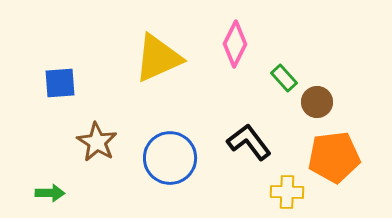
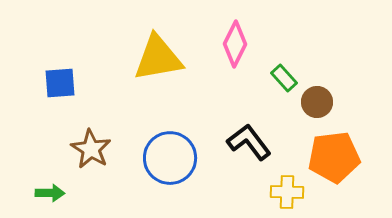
yellow triangle: rotated 14 degrees clockwise
brown star: moved 6 px left, 7 px down
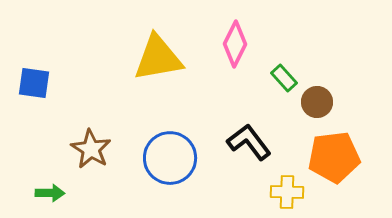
blue square: moved 26 px left; rotated 12 degrees clockwise
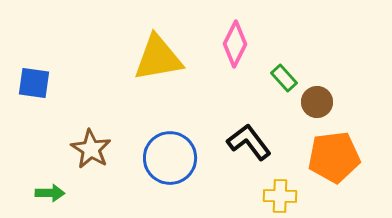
yellow cross: moved 7 px left, 4 px down
